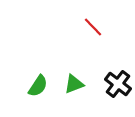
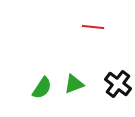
red line: rotated 40 degrees counterclockwise
green semicircle: moved 4 px right, 2 px down
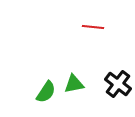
green triangle: rotated 10 degrees clockwise
green semicircle: moved 4 px right, 4 px down
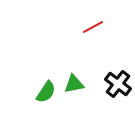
red line: rotated 35 degrees counterclockwise
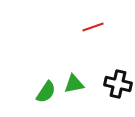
red line: rotated 10 degrees clockwise
black cross: rotated 24 degrees counterclockwise
